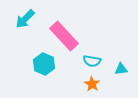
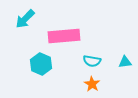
pink rectangle: rotated 52 degrees counterclockwise
cyan hexagon: moved 3 px left
cyan triangle: moved 4 px right, 7 px up
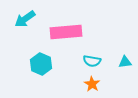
cyan arrow: rotated 10 degrees clockwise
pink rectangle: moved 2 px right, 4 px up
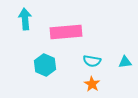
cyan arrow: rotated 120 degrees clockwise
cyan hexagon: moved 4 px right, 1 px down
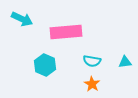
cyan arrow: moved 3 px left; rotated 120 degrees clockwise
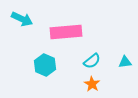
cyan semicircle: rotated 48 degrees counterclockwise
